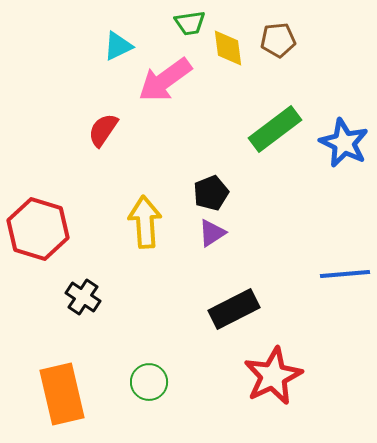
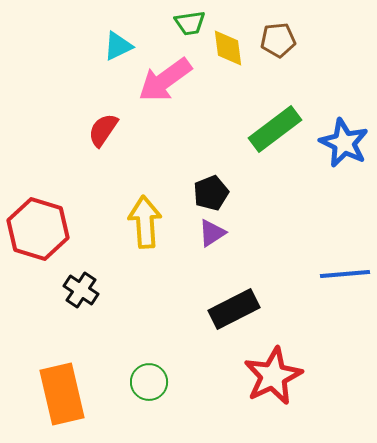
black cross: moved 2 px left, 7 px up
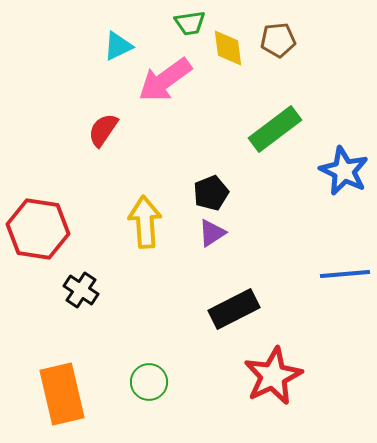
blue star: moved 28 px down
red hexagon: rotated 8 degrees counterclockwise
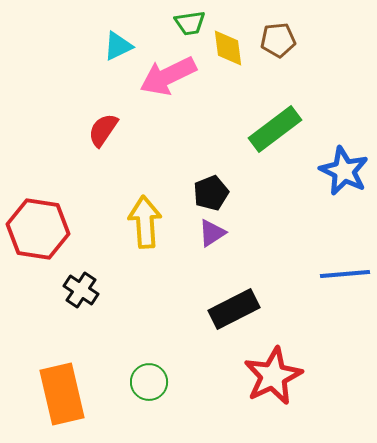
pink arrow: moved 3 px right, 4 px up; rotated 10 degrees clockwise
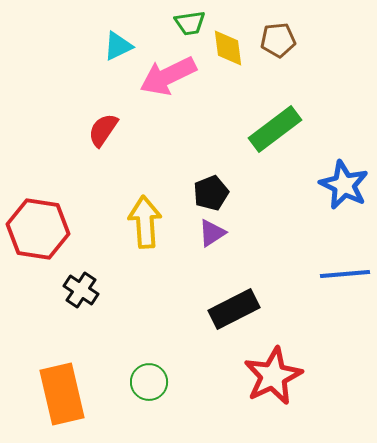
blue star: moved 14 px down
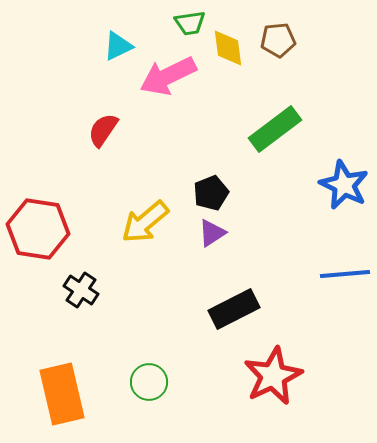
yellow arrow: rotated 126 degrees counterclockwise
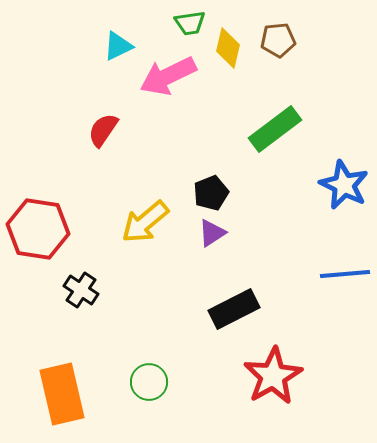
yellow diamond: rotated 21 degrees clockwise
red star: rotated 4 degrees counterclockwise
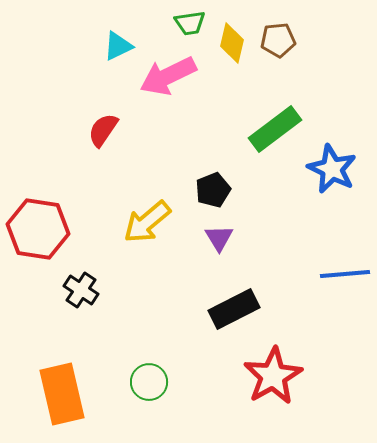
yellow diamond: moved 4 px right, 5 px up
blue star: moved 12 px left, 16 px up
black pentagon: moved 2 px right, 3 px up
yellow arrow: moved 2 px right
purple triangle: moved 7 px right, 5 px down; rotated 28 degrees counterclockwise
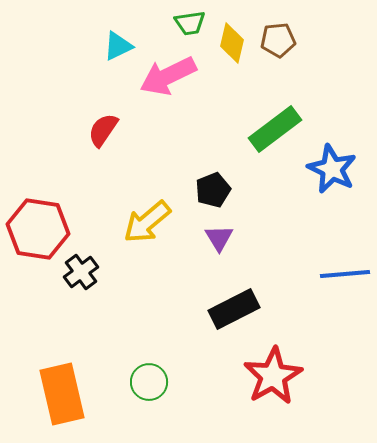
black cross: moved 18 px up; rotated 20 degrees clockwise
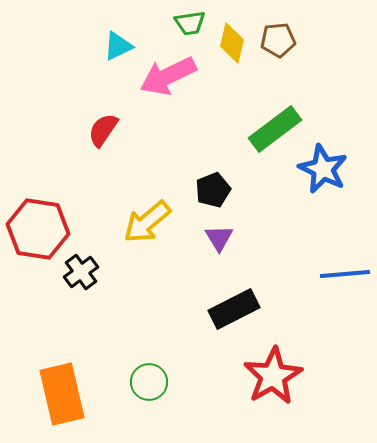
blue star: moved 9 px left
